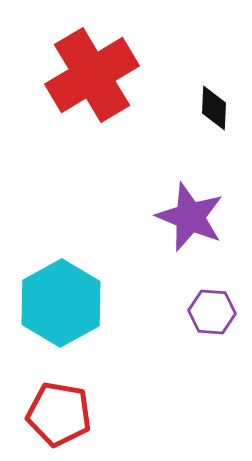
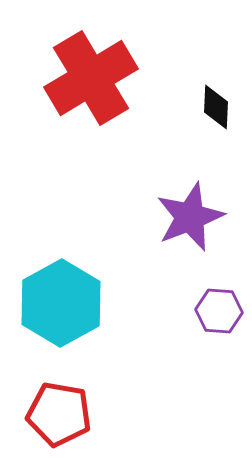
red cross: moved 1 px left, 3 px down
black diamond: moved 2 px right, 1 px up
purple star: rotated 28 degrees clockwise
purple hexagon: moved 7 px right, 1 px up
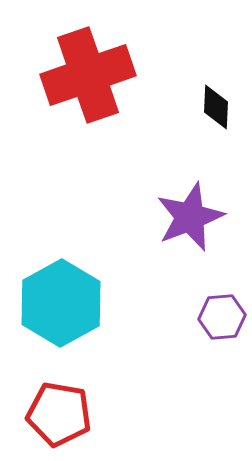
red cross: moved 3 px left, 3 px up; rotated 12 degrees clockwise
purple hexagon: moved 3 px right, 6 px down; rotated 9 degrees counterclockwise
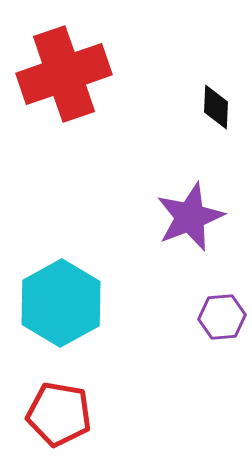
red cross: moved 24 px left, 1 px up
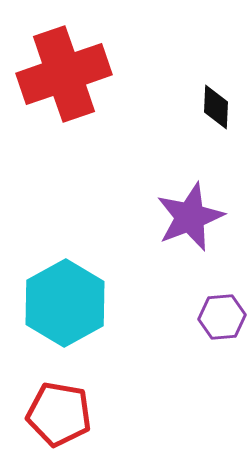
cyan hexagon: moved 4 px right
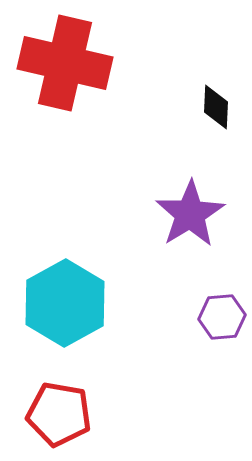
red cross: moved 1 px right, 11 px up; rotated 32 degrees clockwise
purple star: moved 3 px up; rotated 10 degrees counterclockwise
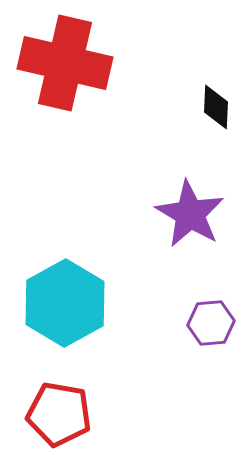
purple star: rotated 10 degrees counterclockwise
purple hexagon: moved 11 px left, 6 px down
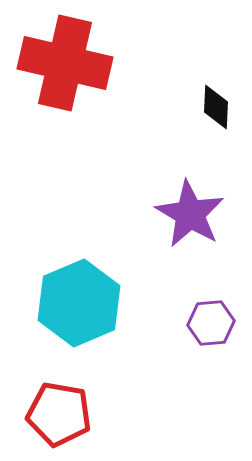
cyan hexagon: moved 14 px right; rotated 6 degrees clockwise
